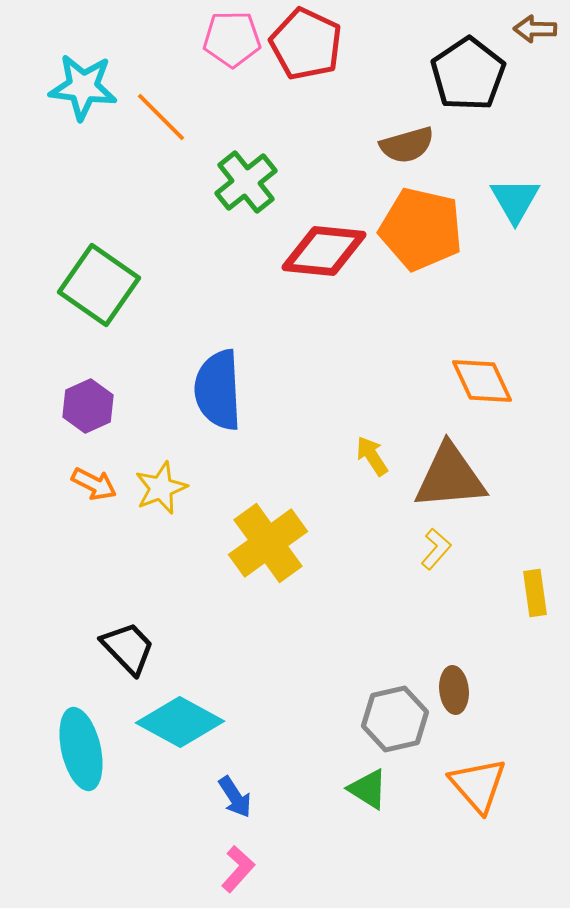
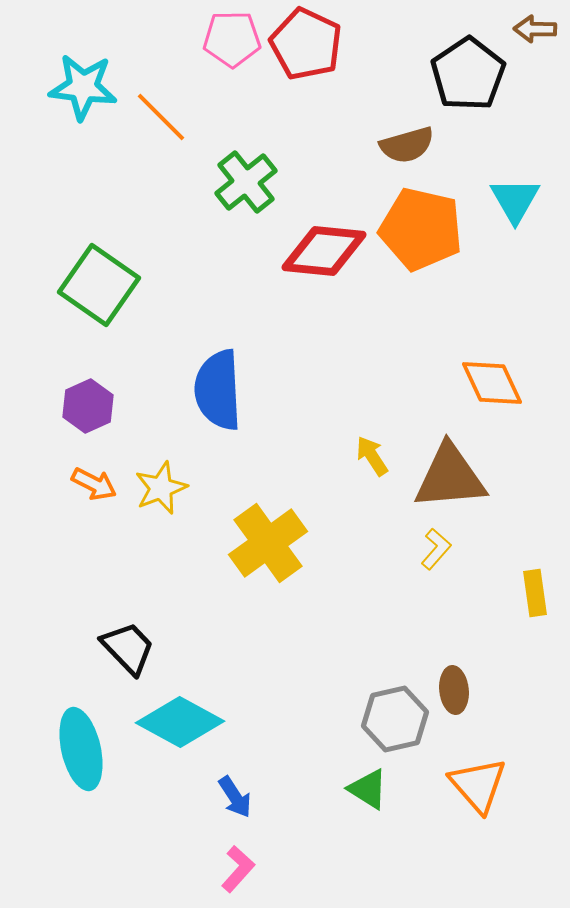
orange diamond: moved 10 px right, 2 px down
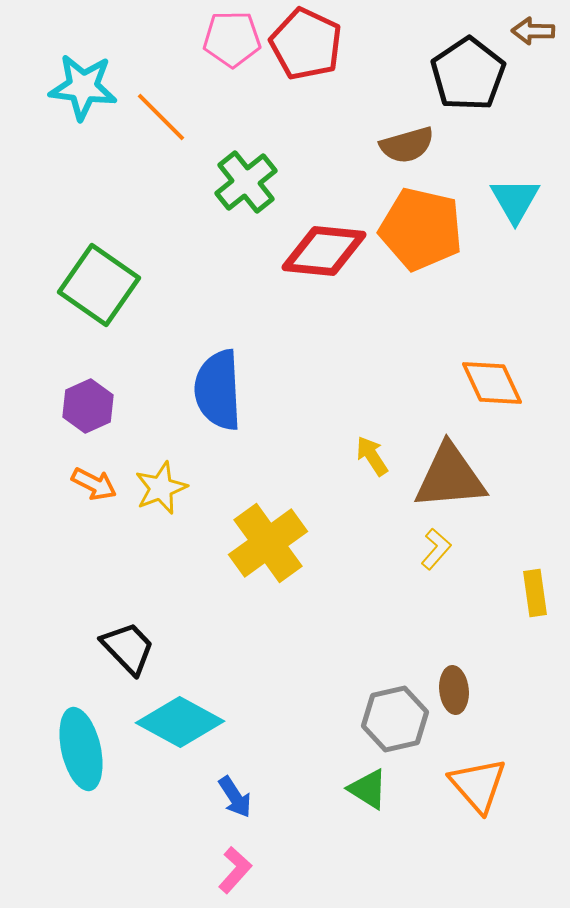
brown arrow: moved 2 px left, 2 px down
pink L-shape: moved 3 px left, 1 px down
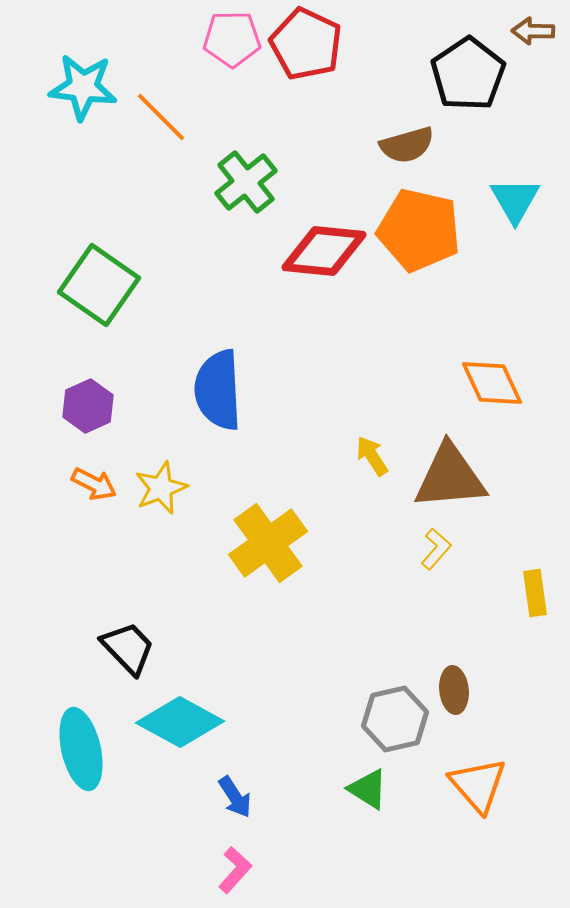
orange pentagon: moved 2 px left, 1 px down
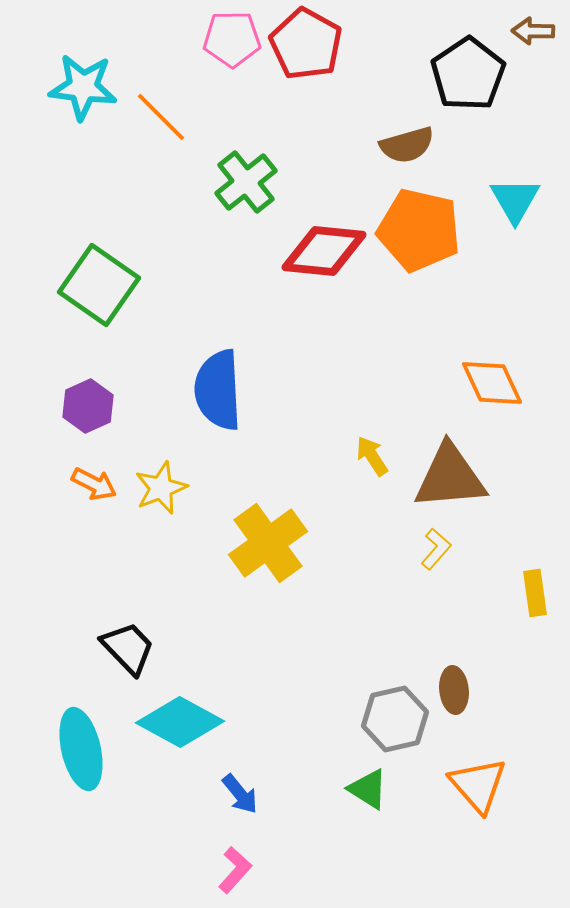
red pentagon: rotated 4 degrees clockwise
blue arrow: moved 5 px right, 3 px up; rotated 6 degrees counterclockwise
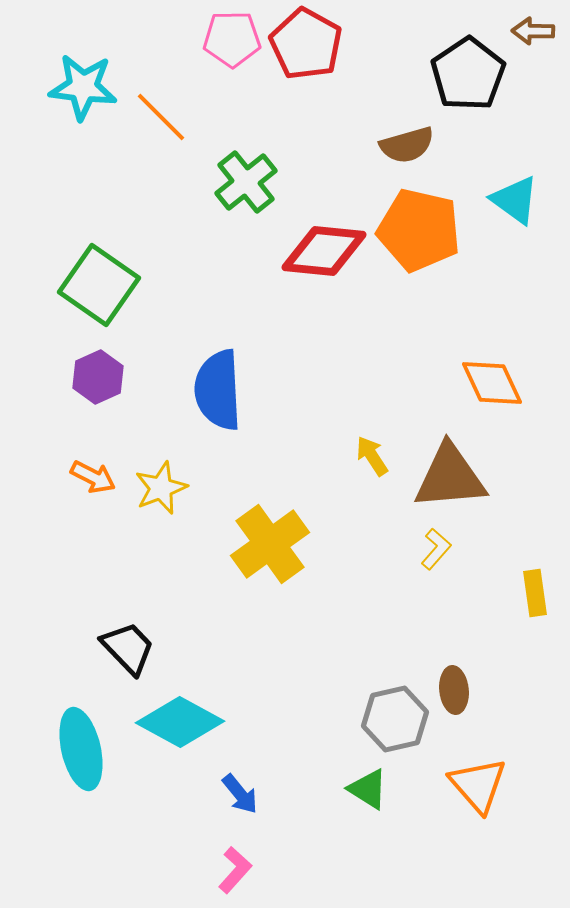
cyan triangle: rotated 24 degrees counterclockwise
purple hexagon: moved 10 px right, 29 px up
orange arrow: moved 1 px left, 7 px up
yellow cross: moved 2 px right, 1 px down
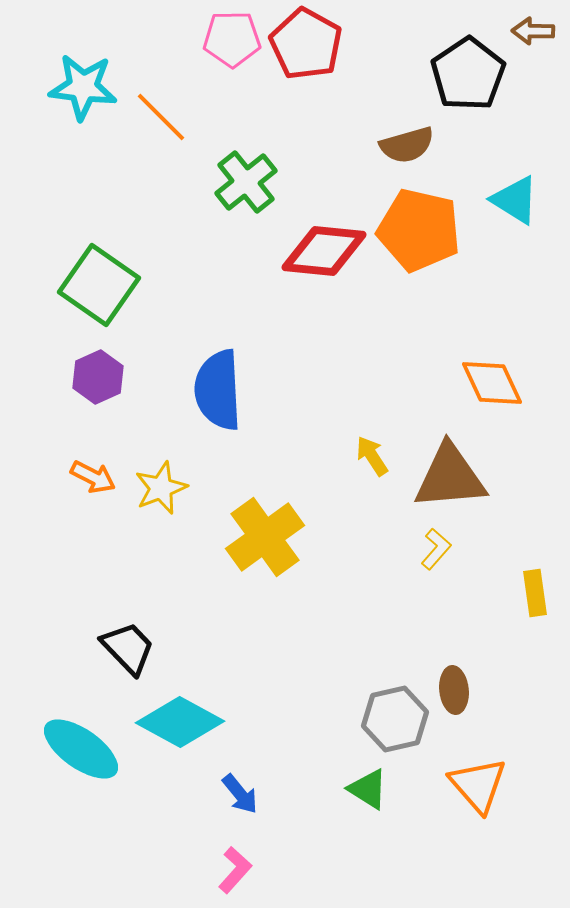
cyan triangle: rotated 4 degrees counterclockwise
yellow cross: moved 5 px left, 7 px up
cyan ellipse: rotated 42 degrees counterclockwise
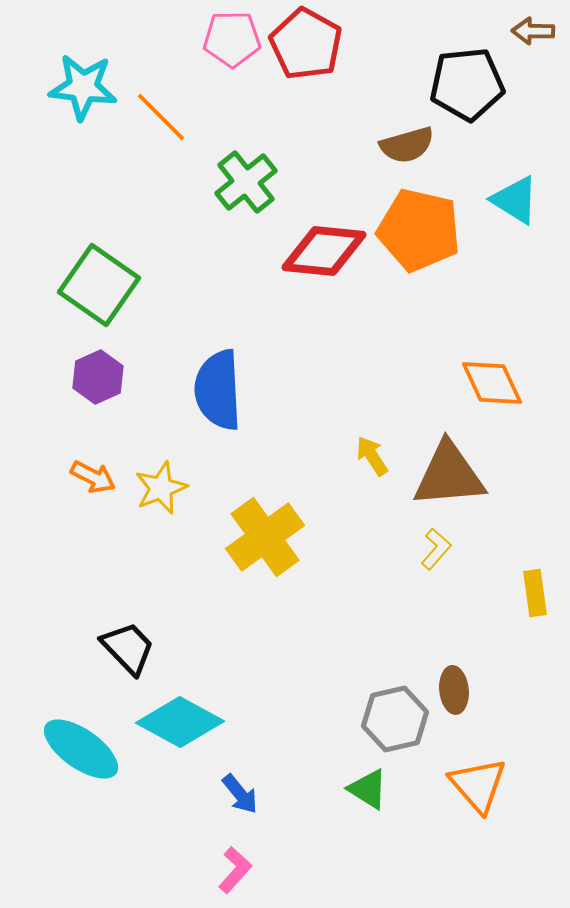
black pentagon: moved 1 px left, 10 px down; rotated 28 degrees clockwise
brown triangle: moved 1 px left, 2 px up
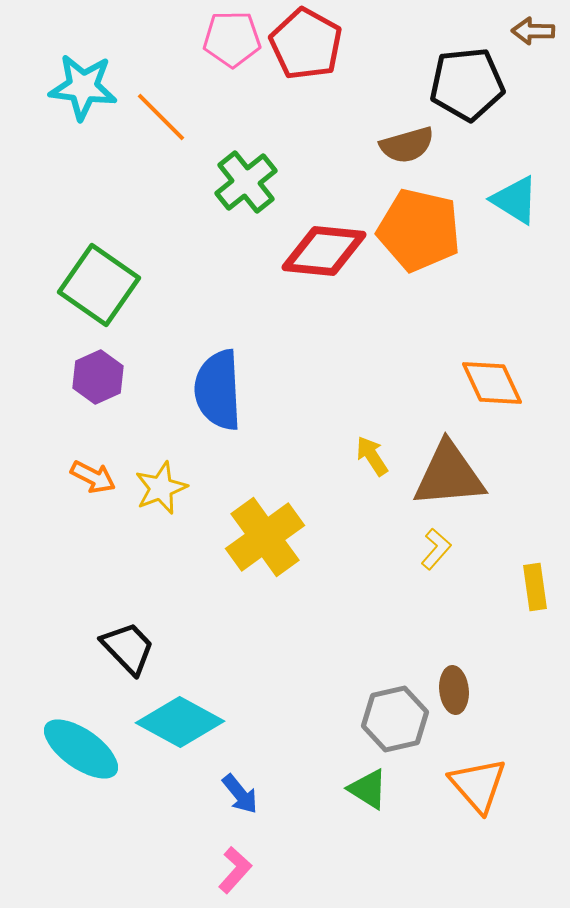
yellow rectangle: moved 6 px up
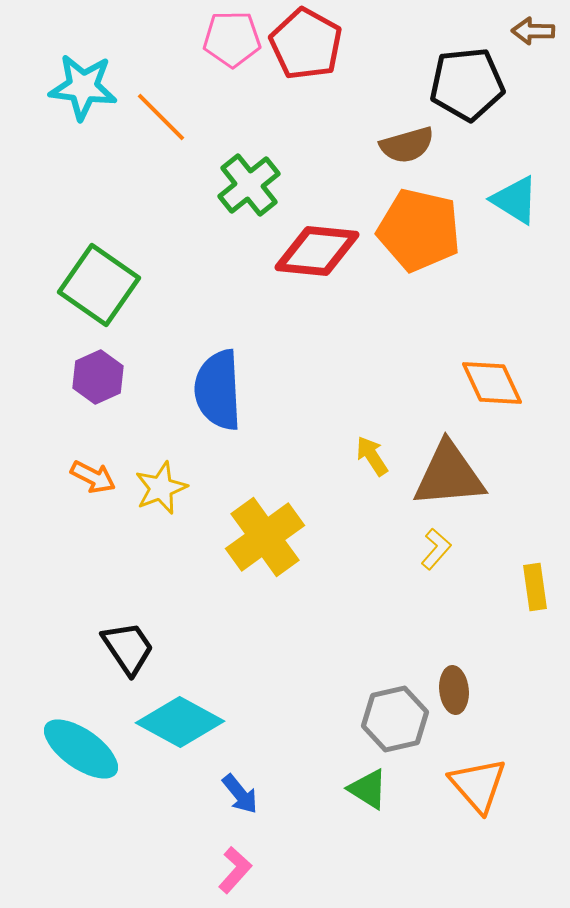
green cross: moved 3 px right, 3 px down
red diamond: moved 7 px left
black trapezoid: rotated 10 degrees clockwise
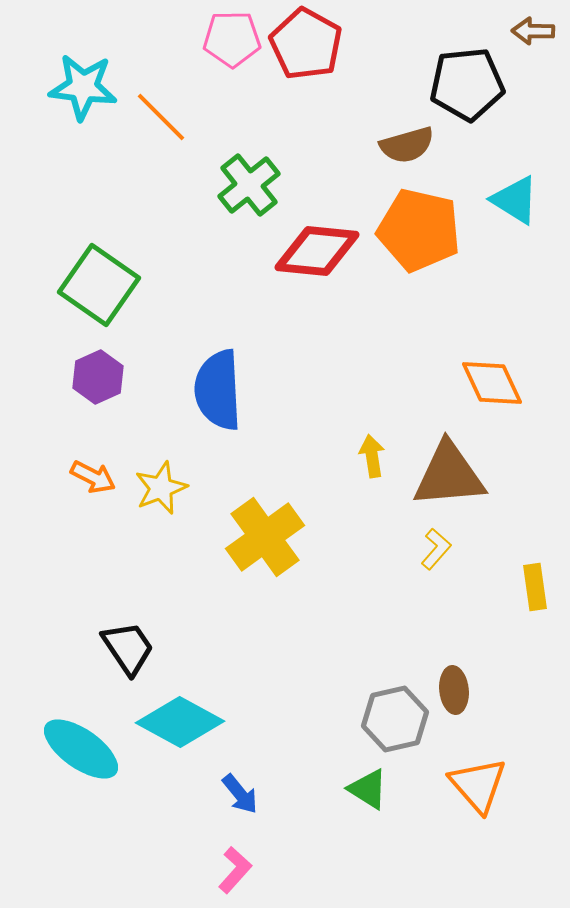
yellow arrow: rotated 24 degrees clockwise
